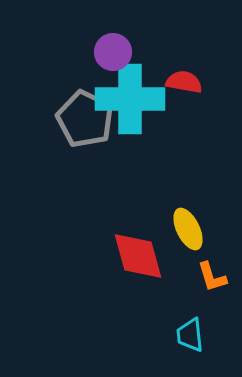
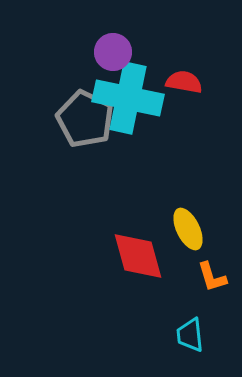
cyan cross: moved 2 px left, 1 px up; rotated 12 degrees clockwise
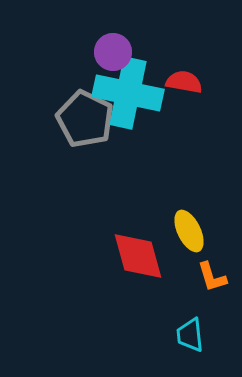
cyan cross: moved 5 px up
yellow ellipse: moved 1 px right, 2 px down
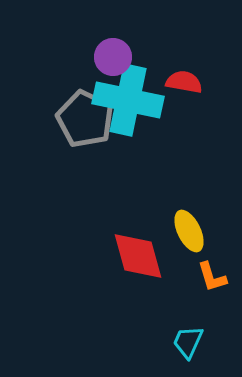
purple circle: moved 5 px down
cyan cross: moved 7 px down
cyan trapezoid: moved 2 px left, 7 px down; rotated 30 degrees clockwise
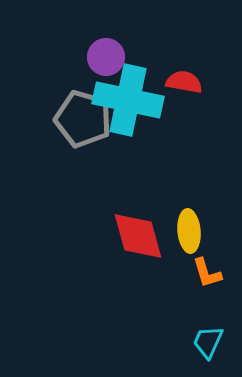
purple circle: moved 7 px left
gray pentagon: moved 2 px left; rotated 10 degrees counterclockwise
yellow ellipse: rotated 21 degrees clockwise
red diamond: moved 20 px up
orange L-shape: moved 5 px left, 4 px up
cyan trapezoid: moved 20 px right
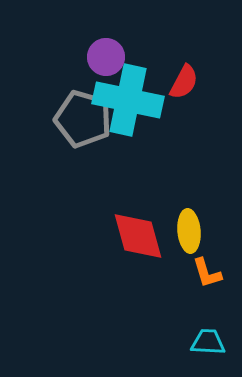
red semicircle: rotated 108 degrees clockwise
cyan trapezoid: rotated 69 degrees clockwise
